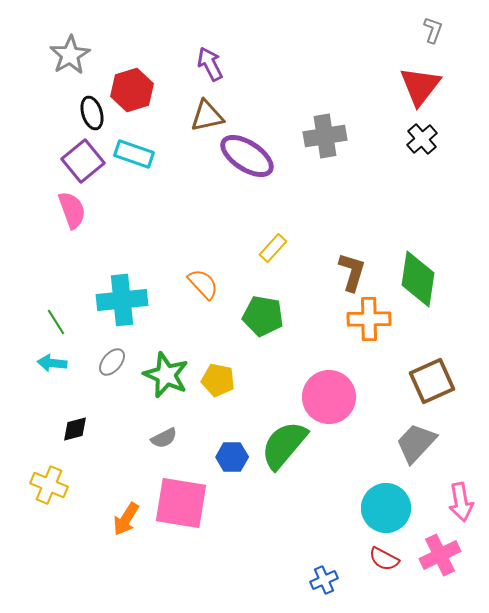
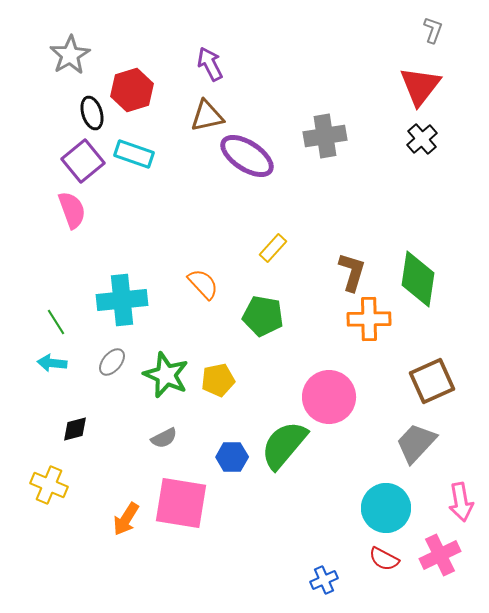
yellow pentagon: rotated 24 degrees counterclockwise
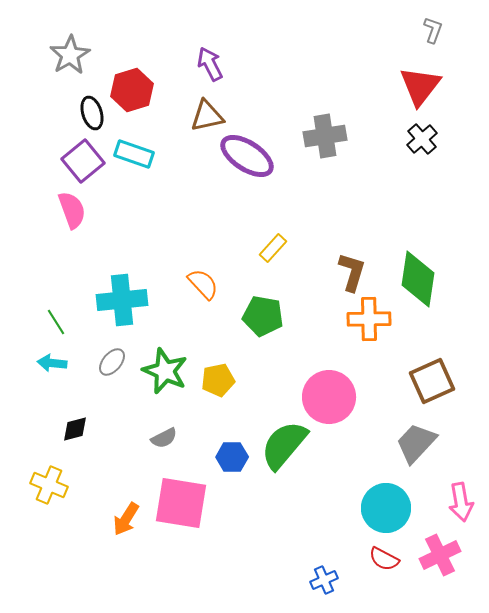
green star: moved 1 px left, 4 px up
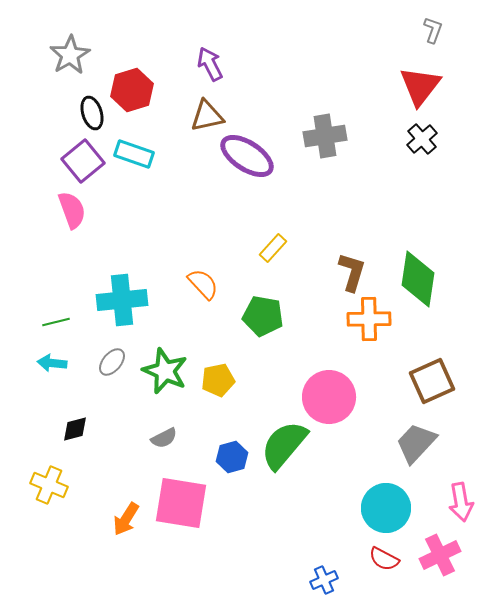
green line: rotated 72 degrees counterclockwise
blue hexagon: rotated 16 degrees counterclockwise
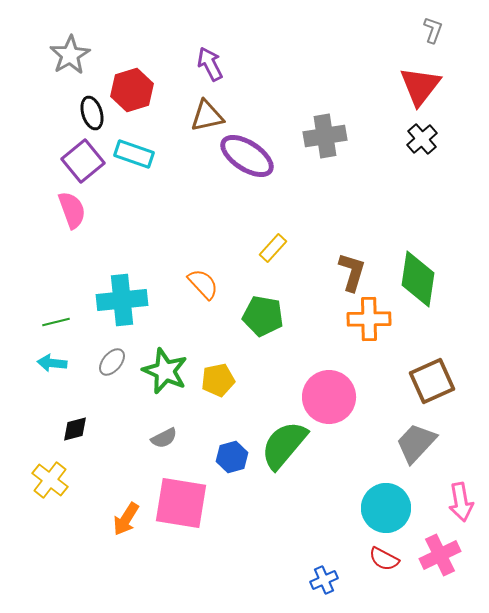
yellow cross: moved 1 px right, 5 px up; rotated 15 degrees clockwise
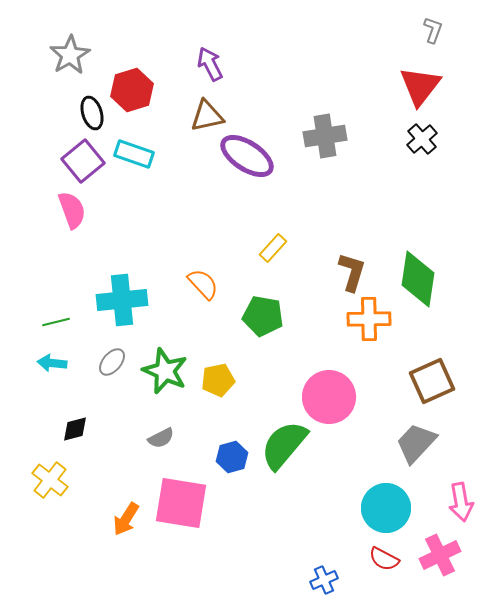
gray semicircle: moved 3 px left
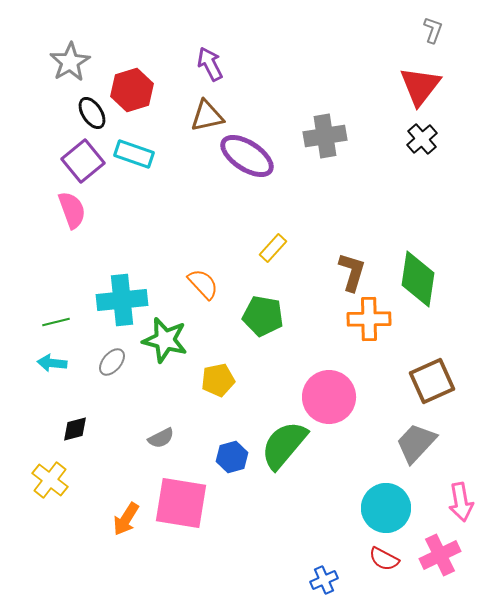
gray star: moved 7 px down
black ellipse: rotated 16 degrees counterclockwise
green star: moved 31 px up; rotated 9 degrees counterclockwise
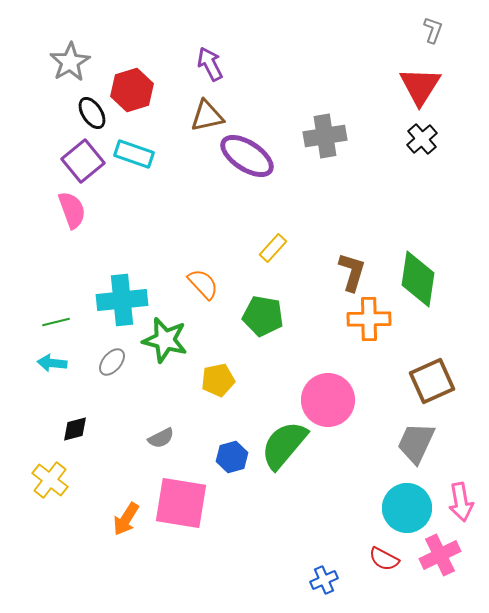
red triangle: rotated 6 degrees counterclockwise
pink circle: moved 1 px left, 3 px down
gray trapezoid: rotated 18 degrees counterclockwise
cyan circle: moved 21 px right
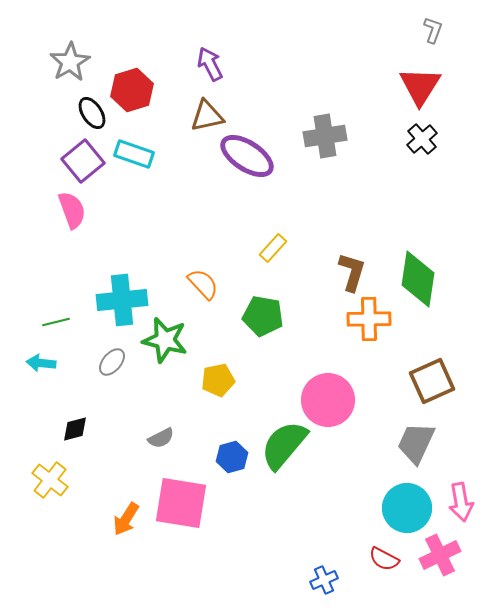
cyan arrow: moved 11 px left
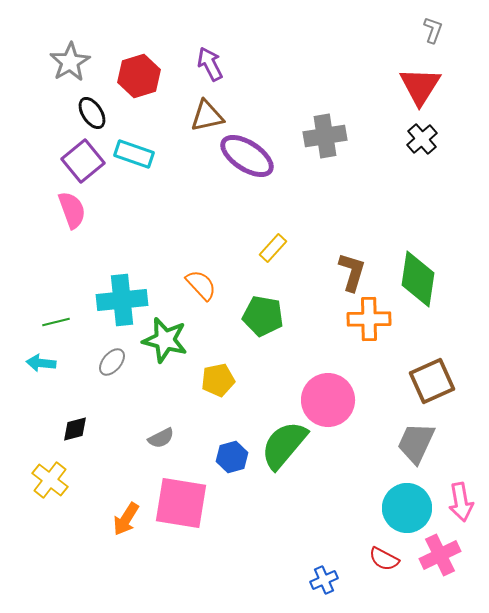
red hexagon: moved 7 px right, 14 px up
orange semicircle: moved 2 px left, 1 px down
